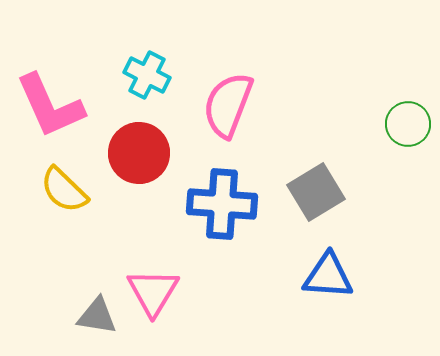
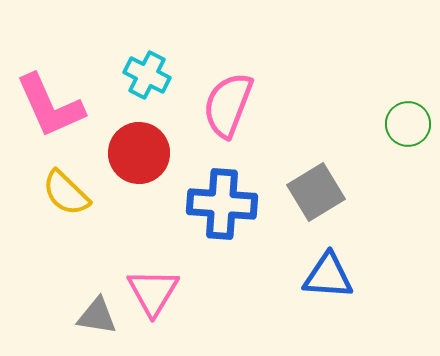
yellow semicircle: moved 2 px right, 3 px down
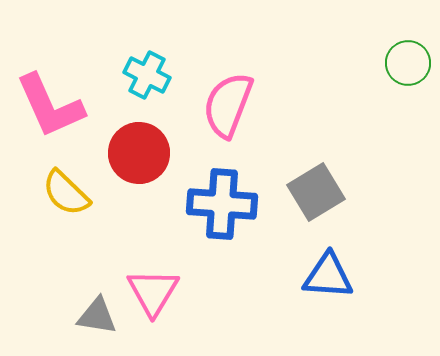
green circle: moved 61 px up
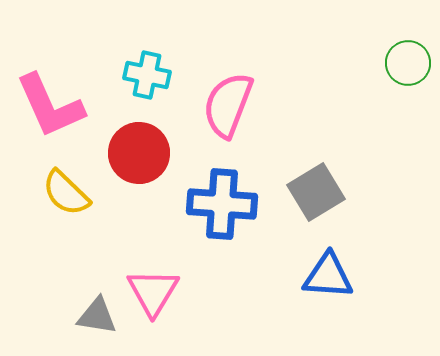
cyan cross: rotated 15 degrees counterclockwise
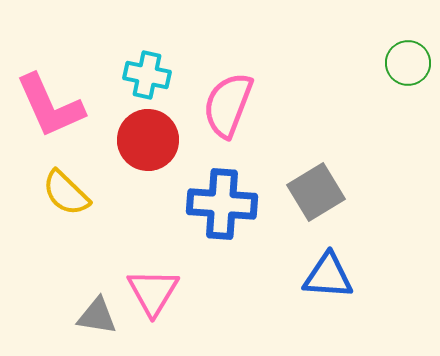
red circle: moved 9 px right, 13 px up
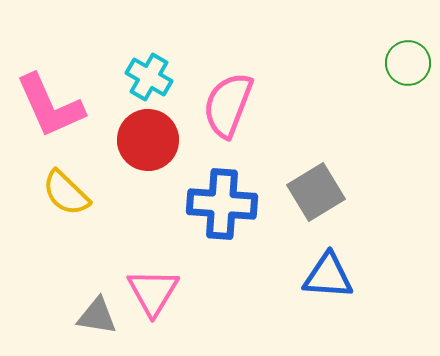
cyan cross: moved 2 px right, 2 px down; rotated 18 degrees clockwise
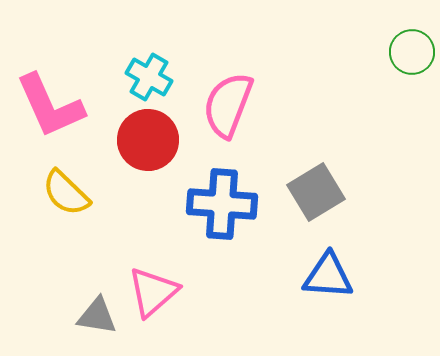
green circle: moved 4 px right, 11 px up
pink triangle: rotated 18 degrees clockwise
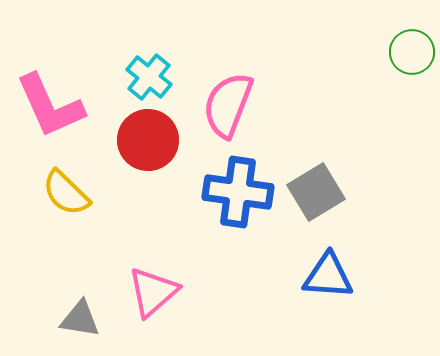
cyan cross: rotated 9 degrees clockwise
blue cross: moved 16 px right, 12 px up; rotated 4 degrees clockwise
gray triangle: moved 17 px left, 3 px down
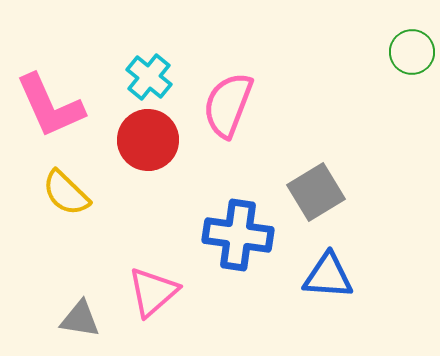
blue cross: moved 43 px down
